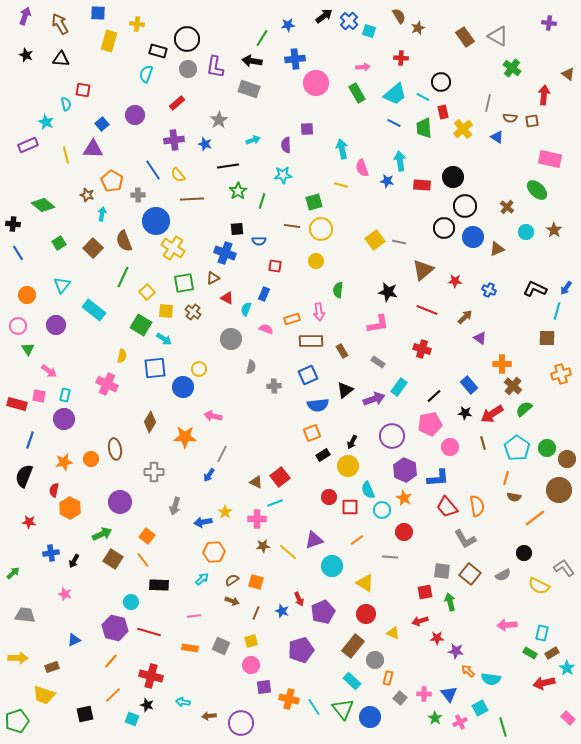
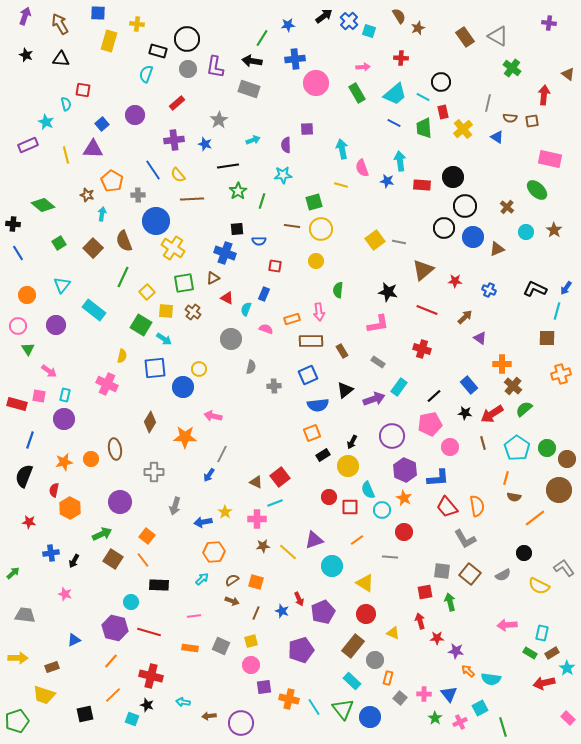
red arrow at (420, 621): rotated 91 degrees clockwise
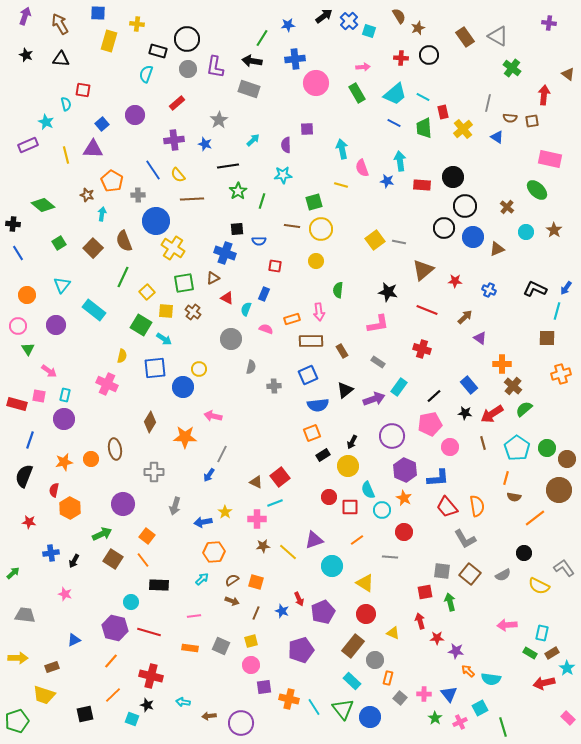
black circle at (441, 82): moved 12 px left, 27 px up
cyan arrow at (253, 140): rotated 24 degrees counterclockwise
purple circle at (120, 502): moved 3 px right, 2 px down
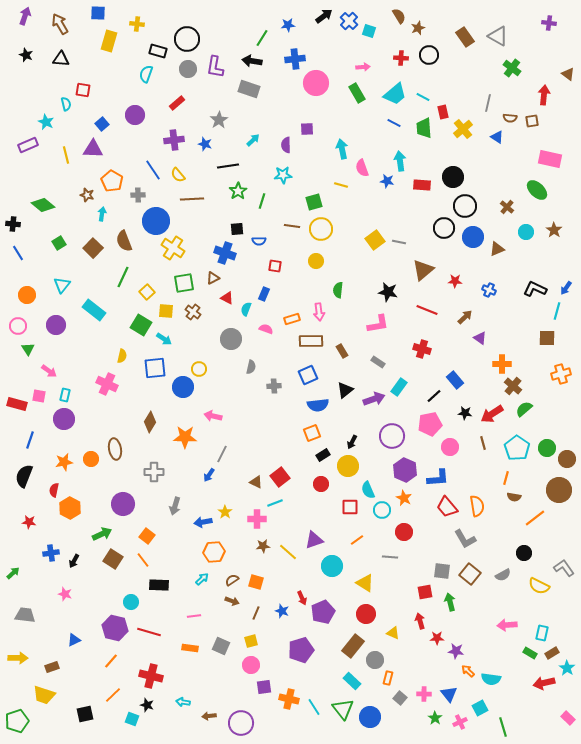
blue rectangle at (469, 385): moved 14 px left, 5 px up
red circle at (329, 497): moved 8 px left, 13 px up
red arrow at (299, 599): moved 3 px right, 1 px up
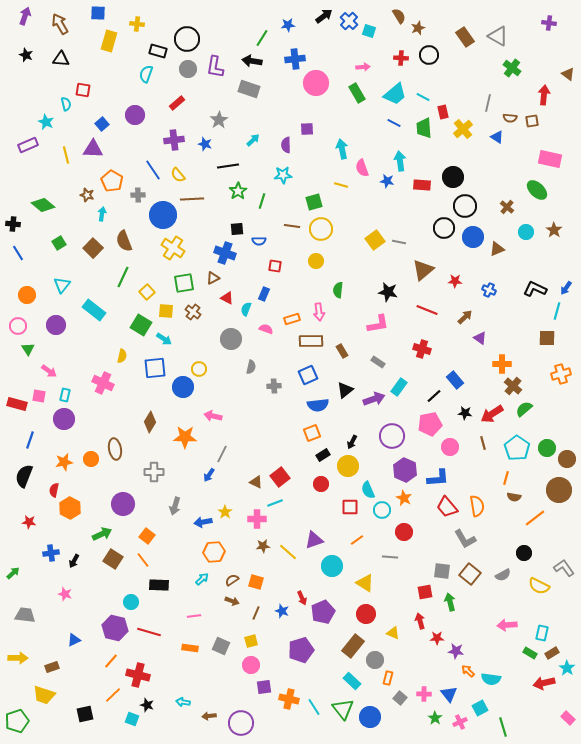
blue circle at (156, 221): moved 7 px right, 6 px up
pink cross at (107, 384): moved 4 px left, 1 px up
red cross at (151, 676): moved 13 px left, 1 px up
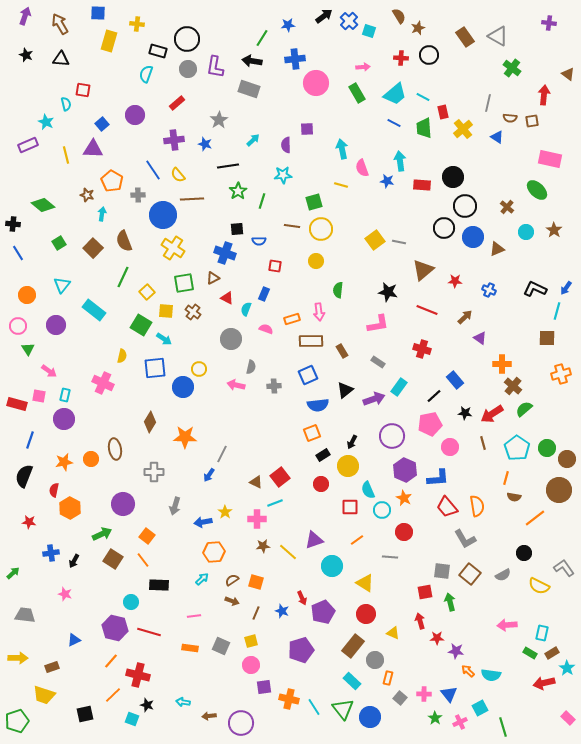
pink arrow at (213, 416): moved 23 px right, 31 px up
cyan semicircle at (491, 679): moved 4 px up
